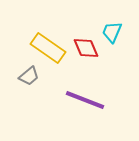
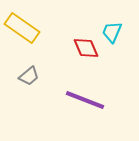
yellow rectangle: moved 26 px left, 20 px up
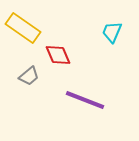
yellow rectangle: moved 1 px right
red diamond: moved 28 px left, 7 px down
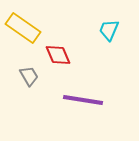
cyan trapezoid: moved 3 px left, 2 px up
gray trapezoid: rotated 80 degrees counterclockwise
purple line: moved 2 px left; rotated 12 degrees counterclockwise
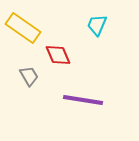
cyan trapezoid: moved 12 px left, 5 px up
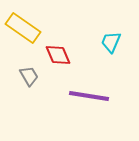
cyan trapezoid: moved 14 px right, 17 px down
purple line: moved 6 px right, 4 px up
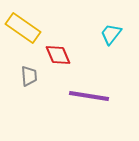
cyan trapezoid: moved 8 px up; rotated 15 degrees clockwise
gray trapezoid: rotated 25 degrees clockwise
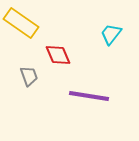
yellow rectangle: moved 2 px left, 5 px up
gray trapezoid: rotated 15 degrees counterclockwise
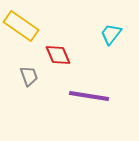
yellow rectangle: moved 3 px down
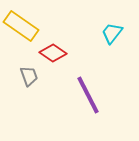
cyan trapezoid: moved 1 px right, 1 px up
red diamond: moved 5 px left, 2 px up; rotated 32 degrees counterclockwise
purple line: moved 1 px left, 1 px up; rotated 54 degrees clockwise
